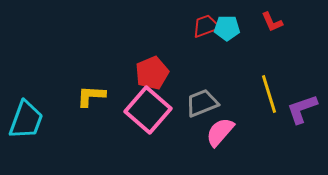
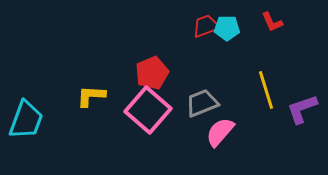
yellow line: moved 3 px left, 4 px up
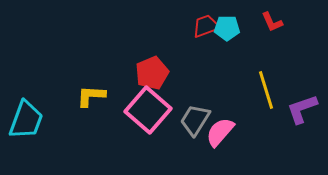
gray trapezoid: moved 7 px left, 17 px down; rotated 36 degrees counterclockwise
